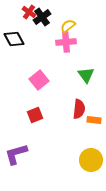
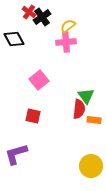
green triangle: moved 21 px down
red square: moved 2 px left, 1 px down; rotated 35 degrees clockwise
yellow circle: moved 6 px down
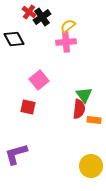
green triangle: moved 2 px left, 1 px up
red square: moved 5 px left, 9 px up
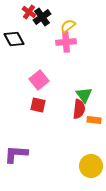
red square: moved 10 px right, 2 px up
purple L-shape: rotated 20 degrees clockwise
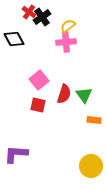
red semicircle: moved 15 px left, 15 px up; rotated 12 degrees clockwise
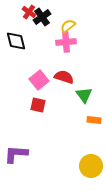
black diamond: moved 2 px right, 2 px down; rotated 15 degrees clockwise
red semicircle: moved 17 px up; rotated 90 degrees counterclockwise
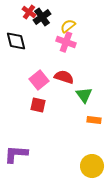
pink cross: rotated 24 degrees clockwise
yellow circle: moved 1 px right
